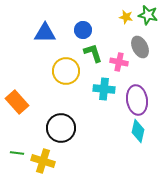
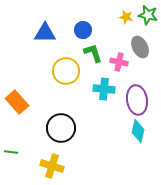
green line: moved 6 px left, 1 px up
yellow cross: moved 9 px right, 5 px down
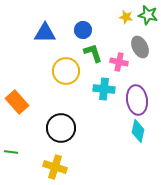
yellow cross: moved 3 px right, 1 px down
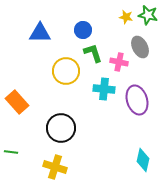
blue triangle: moved 5 px left
purple ellipse: rotated 8 degrees counterclockwise
cyan diamond: moved 5 px right, 29 px down
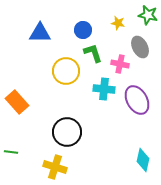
yellow star: moved 8 px left, 6 px down
pink cross: moved 1 px right, 2 px down
purple ellipse: rotated 12 degrees counterclockwise
black circle: moved 6 px right, 4 px down
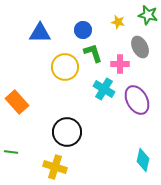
yellow star: moved 1 px up
pink cross: rotated 12 degrees counterclockwise
yellow circle: moved 1 px left, 4 px up
cyan cross: rotated 25 degrees clockwise
